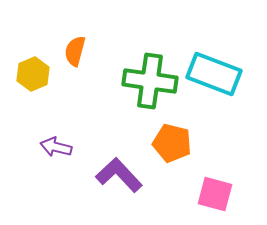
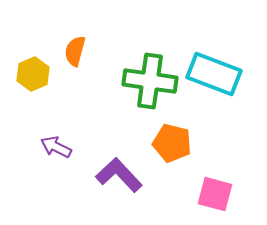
purple arrow: rotated 12 degrees clockwise
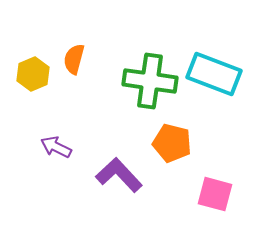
orange semicircle: moved 1 px left, 8 px down
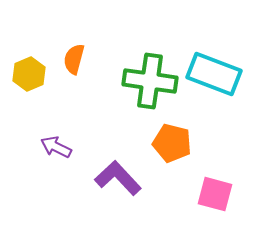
yellow hexagon: moved 4 px left
purple L-shape: moved 1 px left, 3 px down
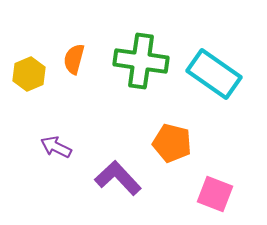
cyan rectangle: rotated 14 degrees clockwise
green cross: moved 9 px left, 20 px up
pink square: rotated 6 degrees clockwise
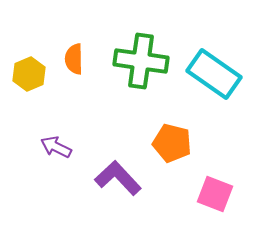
orange semicircle: rotated 16 degrees counterclockwise
